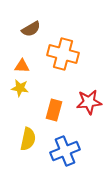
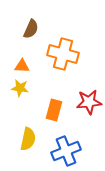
brown semicircle: rotated 36 degrees counterclockwise
blue cross: moved 1 px right
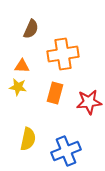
orange cross: rotated 24 degrees counterclockwise
yellow star: moved 2 px left, 1 px up
orange rectangle: moved 1 px right, 17 px up
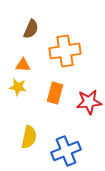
orange cross: moved 2 px right, 3 px up
orange triangle: moved 1 px right, 1 px up
yellow semicircle: moved 1 px right, 2 px up
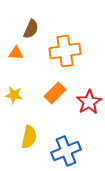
orange triangle: moved 7 px left, 12 px up
yellow star: moved 4 px left, 8 px down
orange rectangle: rotated 30 degrees clockwise
red star: rotated 25 degrees counterclockwise
